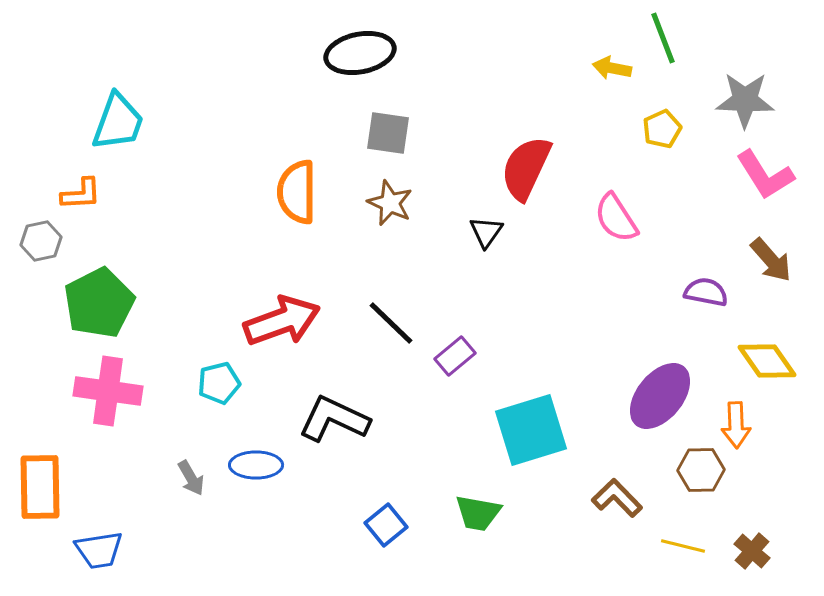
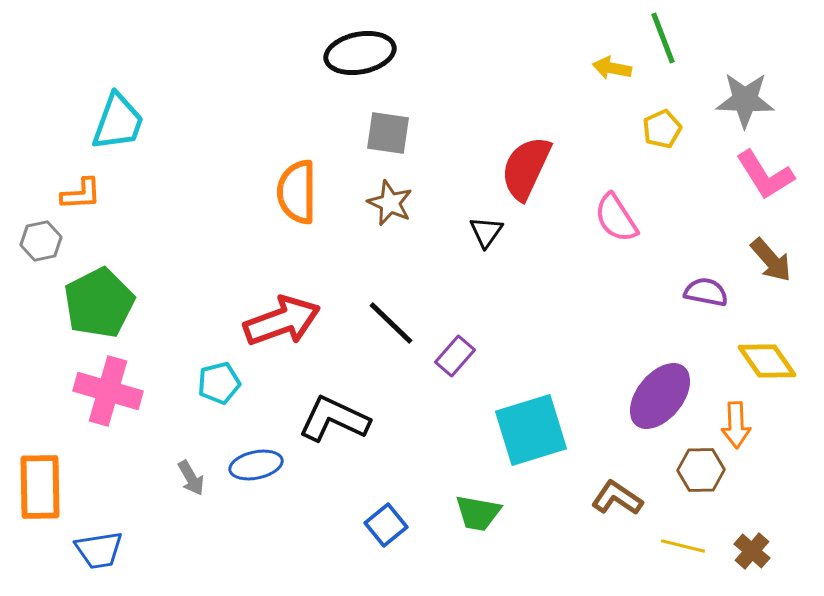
purple rectangle: rotated 9 degrees counterclockwise
pink cross: rotated 8 degrees clockwise
blue ellipse: rotated 12 degrees counterclockwise
brown L-shape: rotated 12 degrees counterclockwise
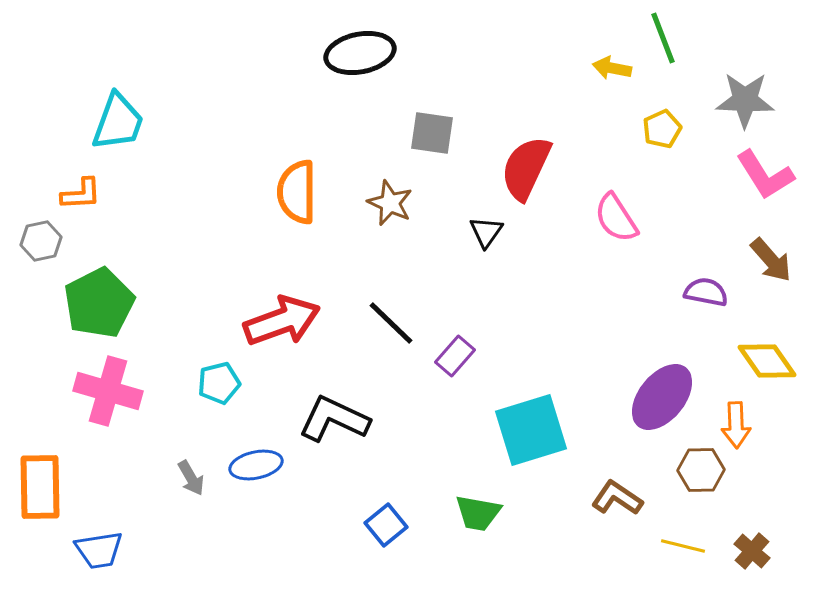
gray square: moved 44 px right
purple ellipse: moved 2 px right, 1 px down
